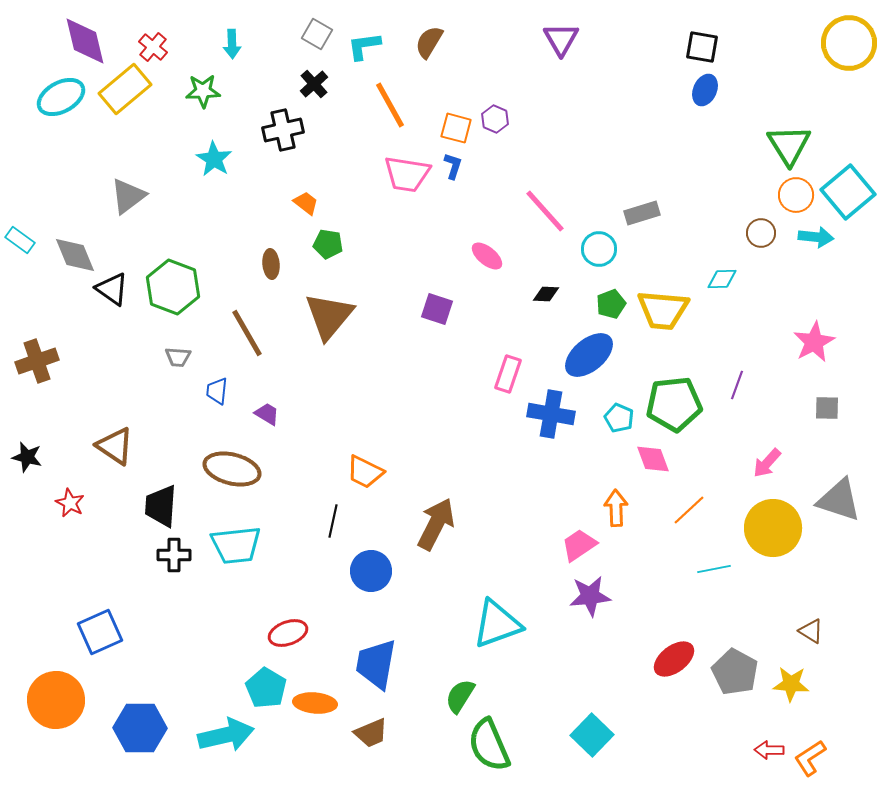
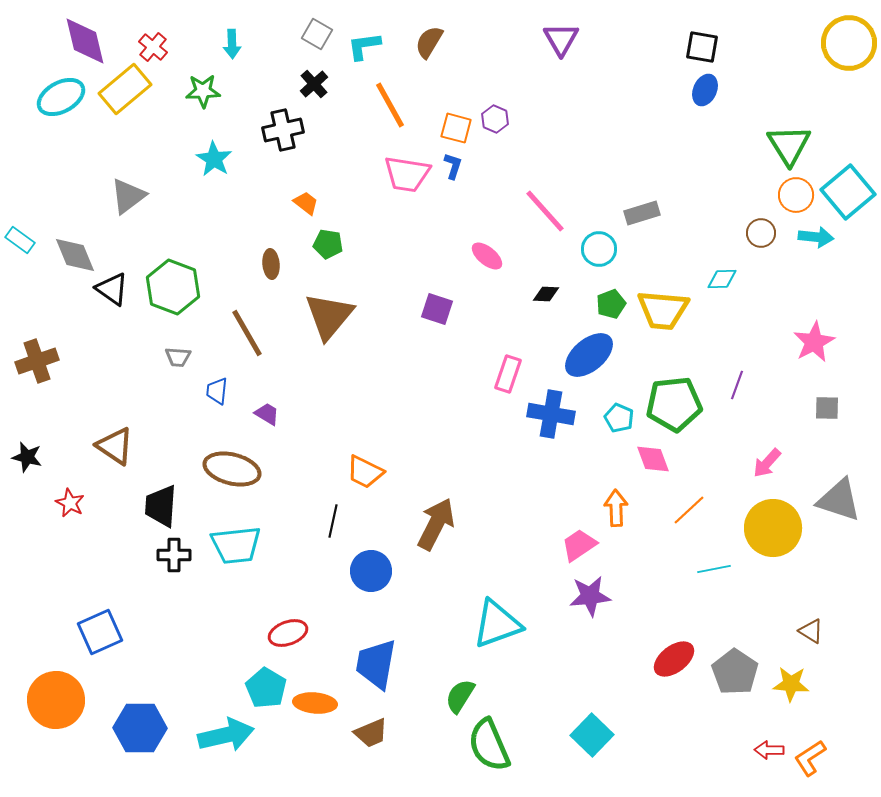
gray pentagon at (735, 672): rotated 6 degrees clockwise
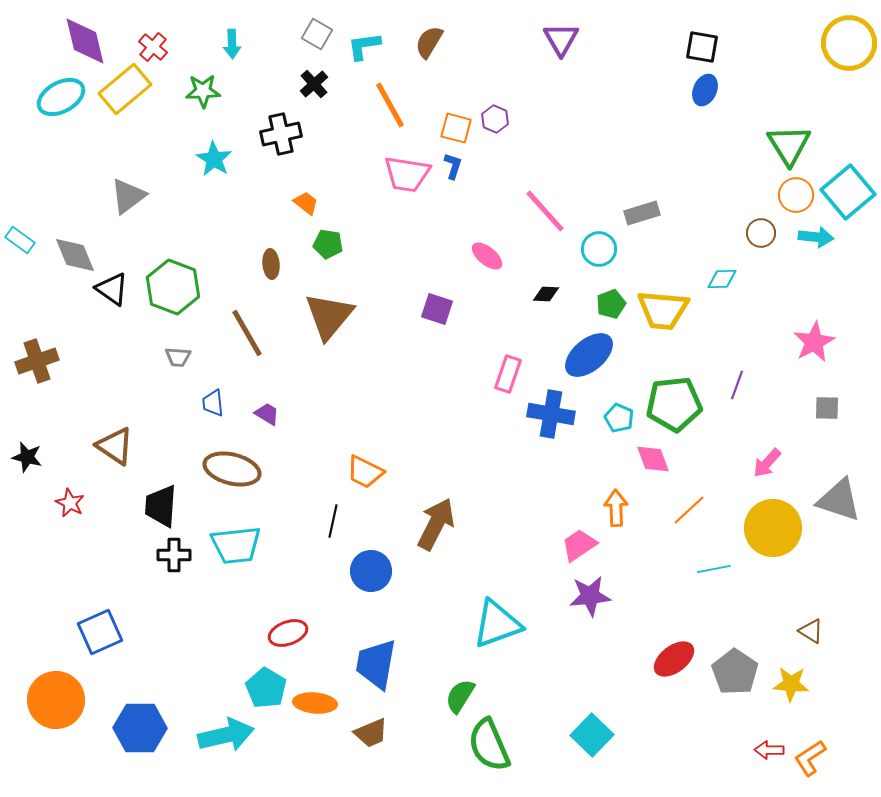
black cross at (283, 130): moved 2 px left, 4 px down
blue trapezoid at (217, 391): moved 4 px left, 12 px down; rotated 12 degrees counterclockwise
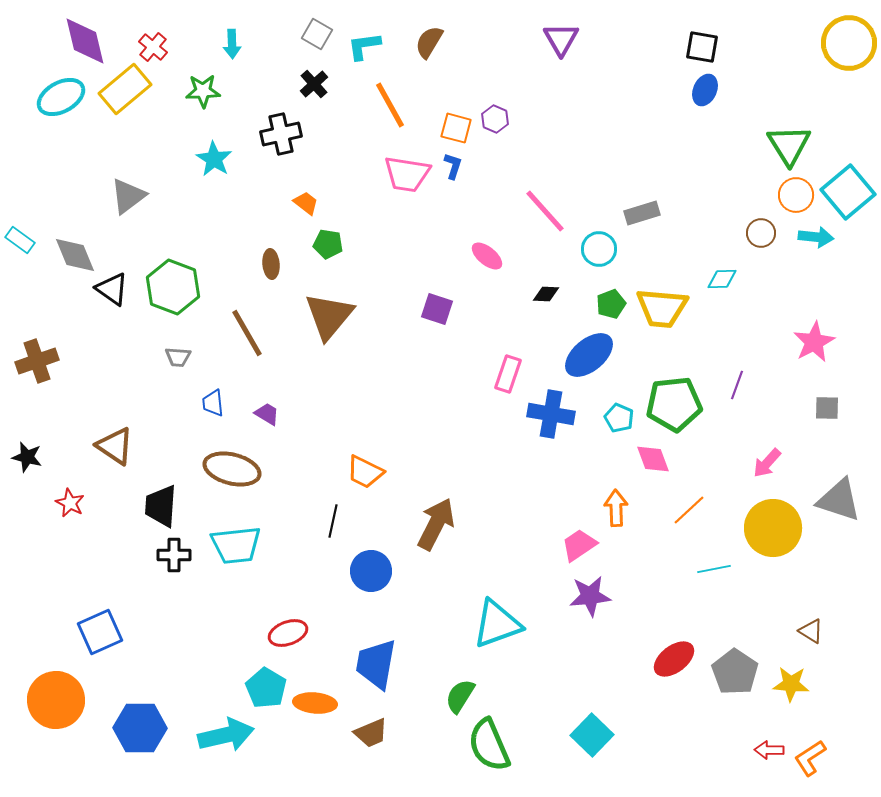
yellow trapezoid at (663, 310): moved 1 px left, 2 px up
